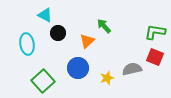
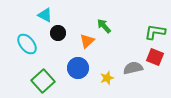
cyan ellipse: rotated 30 degrees counterclockwise
gray semicircle: moved 1 px right, 1 px up
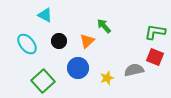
black circle: moved 1 px right, 8 px down
gray semicircle: moved 1 px right, 2 px down
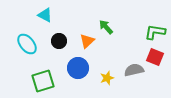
green arrow: moved 2 px right, 1 px down
green square: rotated 25 degrees clockwise
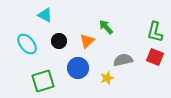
green L-shape: rotated 85 degrees counterclockwise
gray semicircle: moved 11 px left, 10 px up
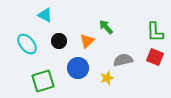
green L-shape: rotated 15 degrees counterclockwise
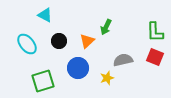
green arrow: rotated 112 degrees counterclockwise
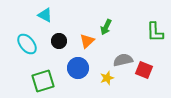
red square: moved 11 px left, 13 px down
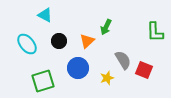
gray semicircle: rotated 72 degrees clockwise
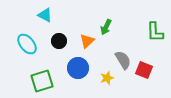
green square: moved 1 px left
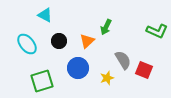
green L-shape: moved 2 px right, 1 px up; rotated 65 degrees counterclockwise
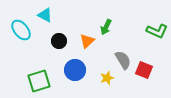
cyan ellipse: moved 6 px left, 14 px up
blue circle: moved 3 px left, 2 px down
green square: moved 3 px left
